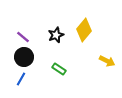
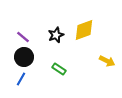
yellow diamond: rotated 30 degrees clockwise
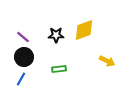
black star: rotated 21 degrees clockwise
green rectangle: rotated 40 degrees counterclockwise
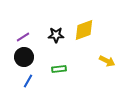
purple line: rotated 72 degrees counterclockwise
blue line: moved 7 px right, 2 px down
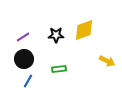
black circle: moved 2 px down
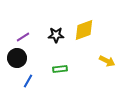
black circle: moved 7 px left, 1 px up
green rectangle: moved 1 px right
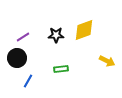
green rectangle: moved 1 px right
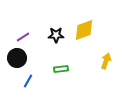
yellow arrow: moved 1 px left; rotated 98 degrees counterclockwise
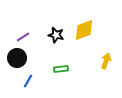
black star: rotated 14 degrees clockwise
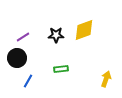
black star: rotated 14 degrees counterclockwise
yellow arrow: moved 18 px down
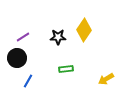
yellow diamond: rotated 35 degrees counterclockwise
black star: moved 2 px right, 2 px down
green rectangle: moved 5 px right
yellow arrow: rotated 140 degrees counterclockwise
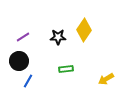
black circle: moved 2 px right, 3 px down
